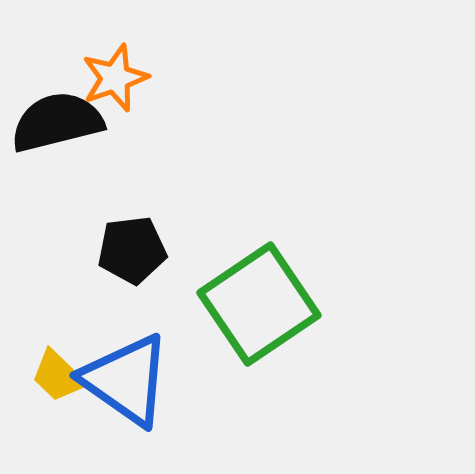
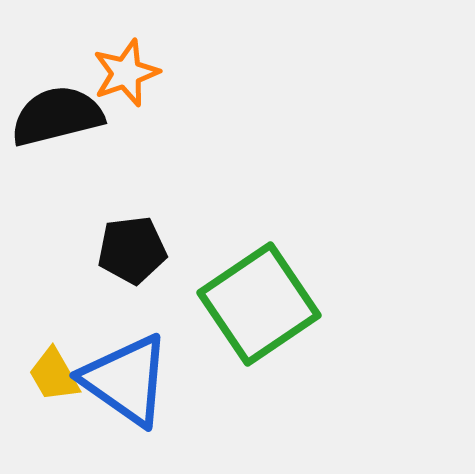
orange star: moved 11 px right, 5 px up
black semicircle: moved 6 px up
yellow trapezoid: moved 4 px left, 1 px up; rotated 16 degrees clockwise
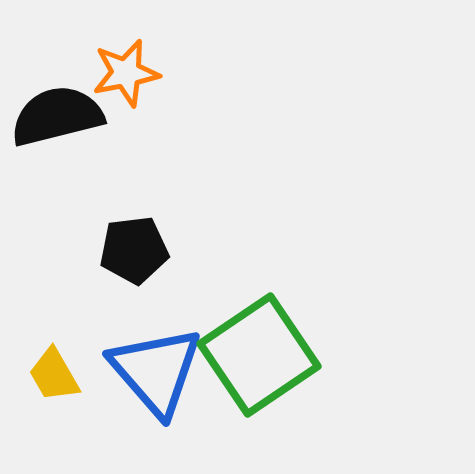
orange star: rotated 8 degrees clockwise
black pentagon: moved 2 px right
green square: moved 51 px down
blue triangle: moved 30 px right, 9 px up; rotated 14 degrees clockwise
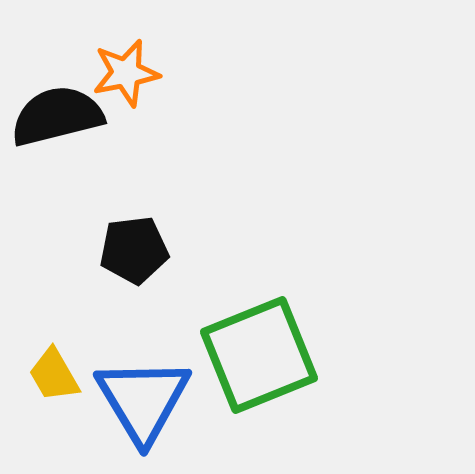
green square: rotated 12 degrees clockwise
blue triangle: moved 13 px left, 29 px down; rotated 10 degrees clockwise
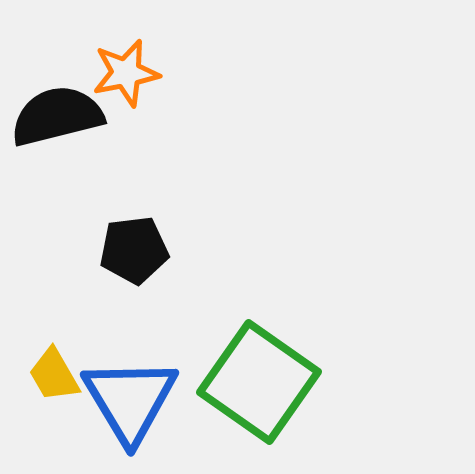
green square: moved 27 px down; rotated 33 degrees counterclockwise
blue triangle: moved 13 px left
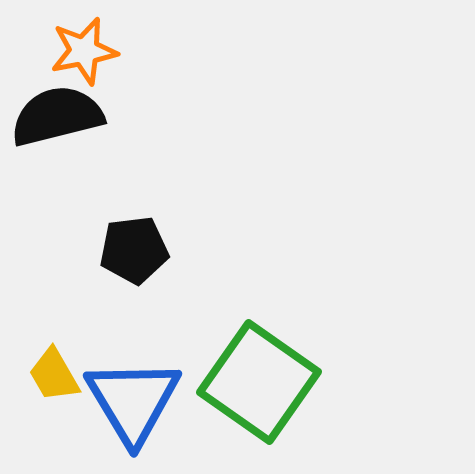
orange star: moved 42 px left, 22 px up
blue triangle: moved 3 px right, 1 px down
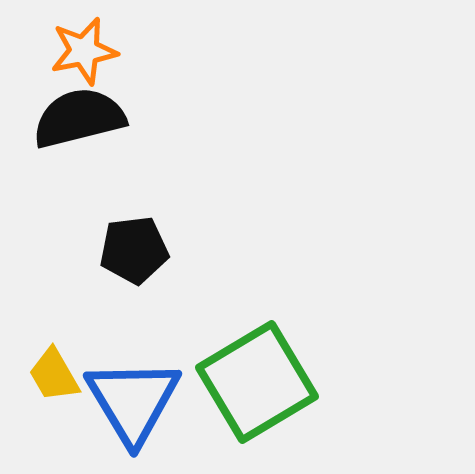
black semicircle: moved 22 px right, 2 px down
green square: moved 2 px left; rotated 24 degrees clockwise
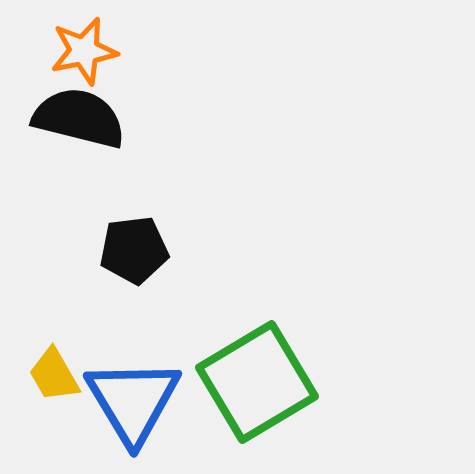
black semicircle: rotated 28 degrees clockwise
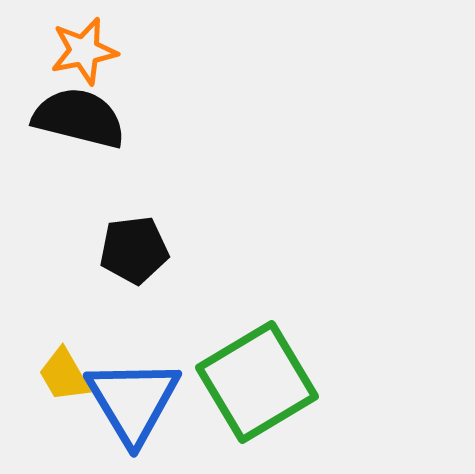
yellow trapezoid: moved 10 px right
